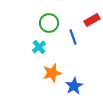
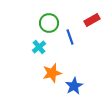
blue line: moved 3 px left
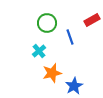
green circle: moved 2 px left
cyan cross: moved 4 px down
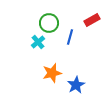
green circle: moved 2 px right
blue line: rotated 35 degrees clockwise
cyan cross: moved 1 px left, 9 px up
blue star: moved 2 px right, 1 px up
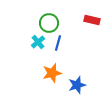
red rectangle: rotated 42 degrees clockwise
blue line: moved 12 px left, 6 px down
blue star: moved 1 px right; rotated 12 degrees clockwise
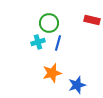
cyan cross: rotated 24 degrees clockwise
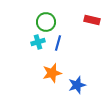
green circle: moved 3 px left, 1 px up
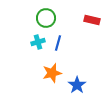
green circle: moved 4 px up
blue star: rotated 18 degrees counterclockwise
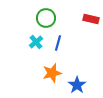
red rectangle: moved 1 px left, 1 px up
cyan cross: moved 2 px left; rotated 24 degrees counterclockwise
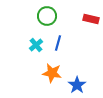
green circle: moved 1 px right, 2 px up
cyan cross: moved 3 px down
orange star: rotated 24 degrees clockwise
